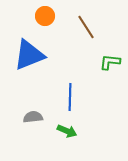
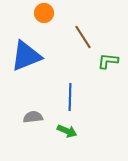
orange circle: moved 1 px left, 3 px up
brown line: moved 3 px left, 10 px down
blue triangle: moved 3 px left, 1 px down
green L-shape: moved 2 px left, 1 px up
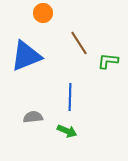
orange circle: moved 1 px left
brown line: moved 4 px left, 6 px down
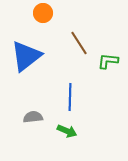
blue triangle: rotated 16 degrees counterclockwise
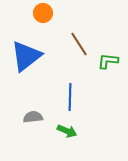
brown line: moved 1 px down
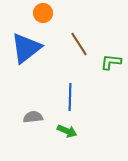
blue triangle: moved 8 px up
green L-shape: moved 3 px right, 1 px down
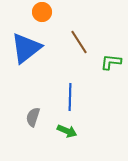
orange circle: moved 1 px left, 1 px up
brown line: moved 2 px up
gray semicircle: rotated 66 degrees counterclockwise
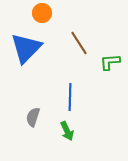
orange circle: moved 1 px down
brown line: moved 1 px down
blue triangle: rotated 8 degrees counterclockwise
green L-shape: moved 1 px left; rotated 10 degrees counterclockwise
green arrow: rotated 42 degrees clockwise
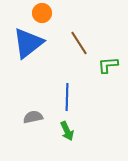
blue triangle: moved 2 px right, 5 px up; rotated 8 degrees clockwise
green L-shape: moved 2 px left, 3 px down
blue line: moved 3 px left
gray semicircle: rotated 60 degrees clockwise
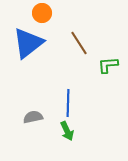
blue line: moved 1 px right, 6 px down
